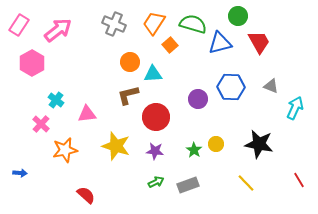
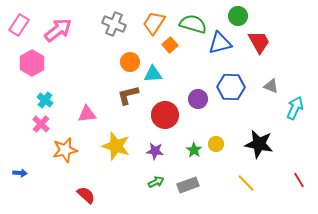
cyan cross: moved 11 px left
red circle: moved 9 px right, 2 px up
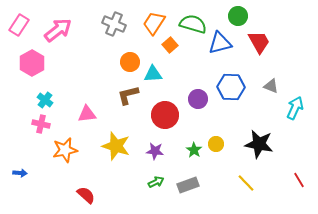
pink cross: rotated 30 degrees counterclockwise
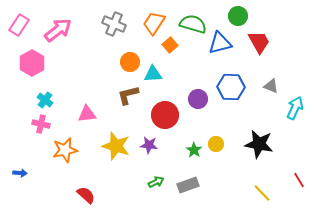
purple star: moved 6 px left, 6 px up
yellow line: moved 16 px right, 10 px down
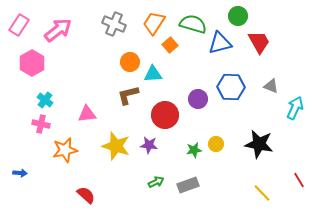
green star: rotated 28 degrees clockwise
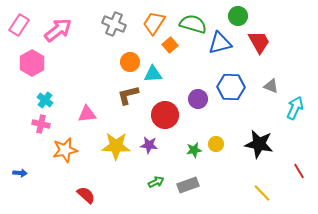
yellow star: rotated 16 degrees counterclockwise
red line: moved 9 px up
